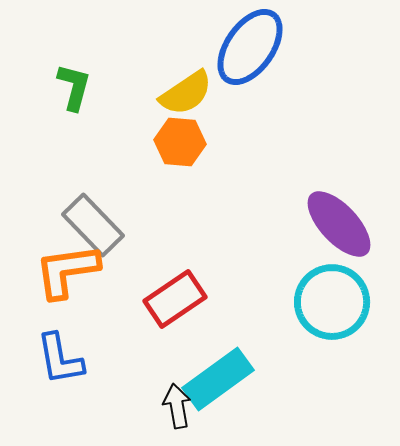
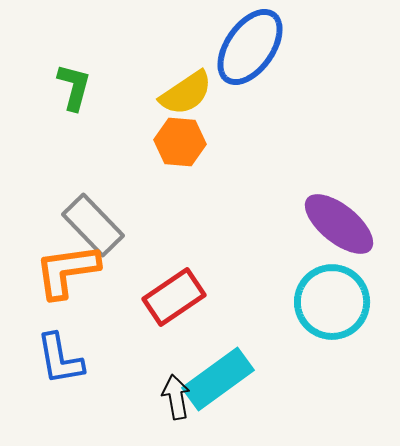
purple ellipse: rotated 8 degrees counterclockwise
red rectangle: moved 1 px left, 2 px up
black arrow: moved 1 px left, 9 px up
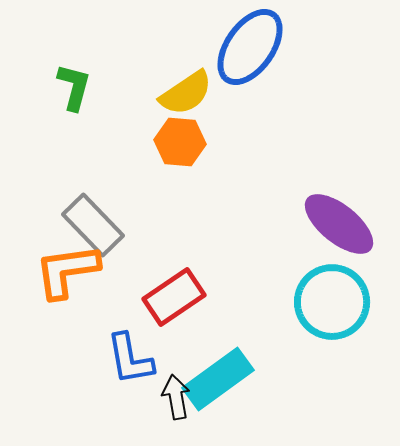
blue L-shape: moved 70 px right
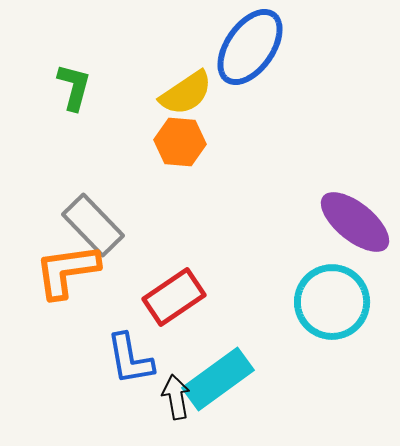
purple ellipse: moved 16 px right, 2 px up
